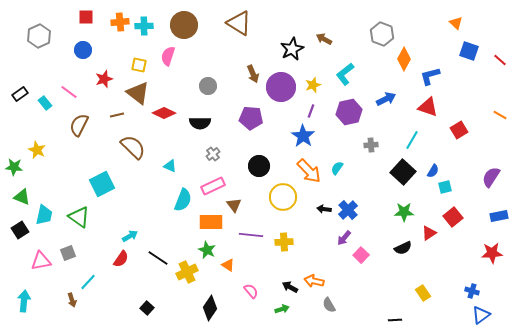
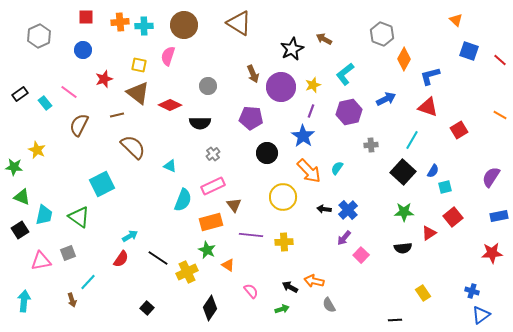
orange triangle at (456, 23): moved 3 px up
red diamond at (164, 113): moved 6 px right, 8 px up
black circle at (259, 166): moved 8 px right, 13 px up
orange rectangle at (211, 222): rotated 15 degrees counterclockwise
black semicircle at (403, 248): rotated 18 degrees clockwise
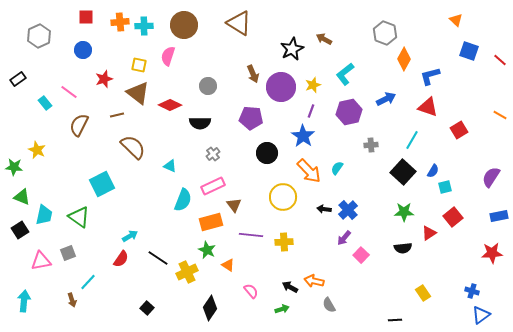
gray hexagon at (382, 34): moved 3 px right, 1 px up
black rectangle at (20, 94): moved 2 px left, 15 px up
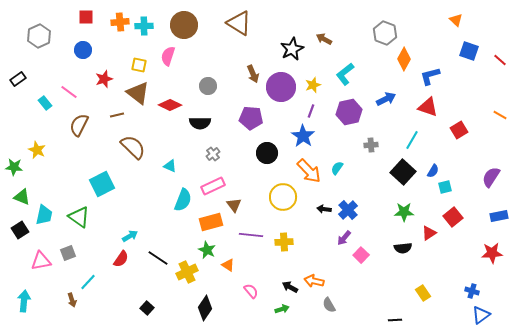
black diamond at (210, 308): moved 5 px left
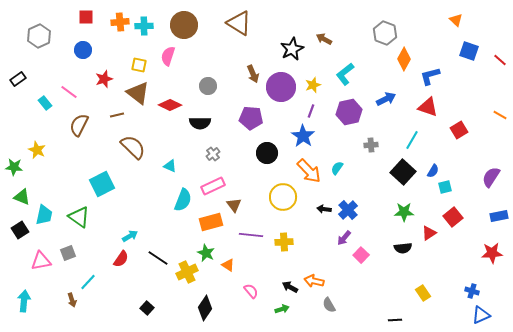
green star at (207, 250): moved 1 px left, 3 px down
blue triangle at (481, 315): rotated 12 degrees clockwise
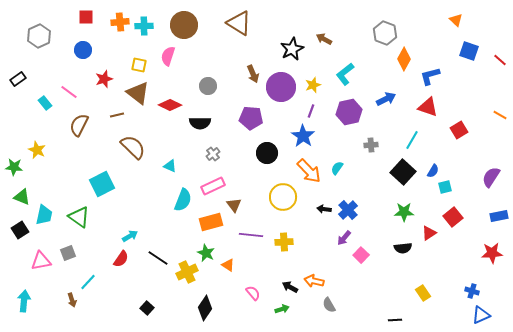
pink semicircle at (251, 291): moved 2 px right, 2 px down
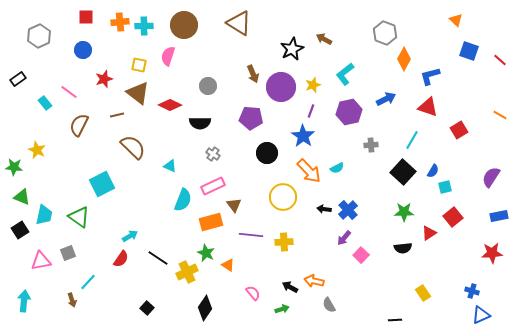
gray cross at (213, 154): rotated 16 degrees counterclockwise
cyan semicircle at (337, 168): rotated 152 degrees counterclockwise
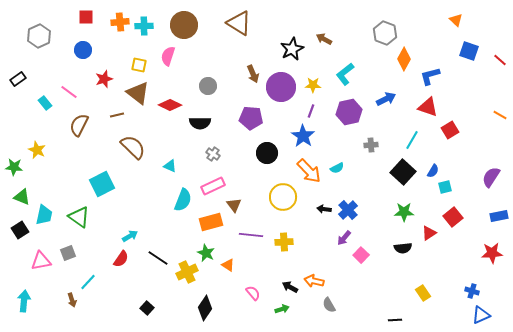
yellow star at (313, 85): rotated 21 degrees clockwise
red square at (459, 130): moved 9 px left
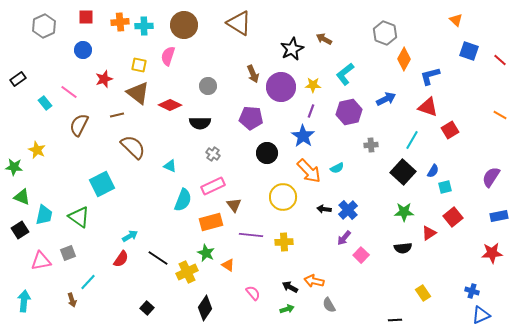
gray hexagon at (39, 36): moved 5 px right, 10 px up
green arrow at (282, 309): moved 5 px right
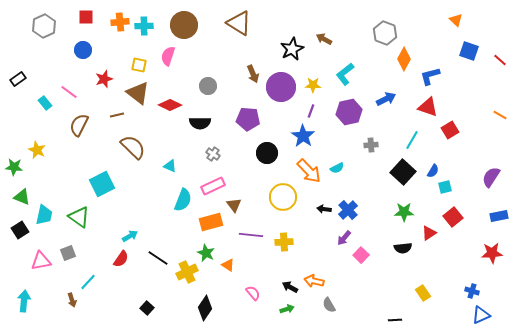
purple pentagon at (251, 118): moved 3 px left, 1 px down
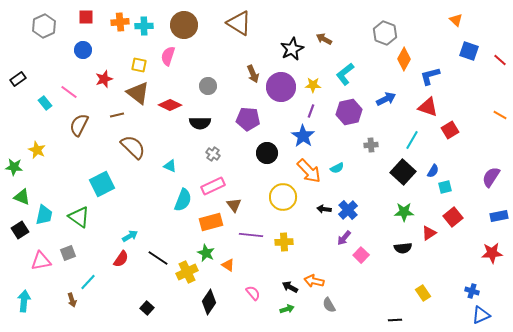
black diamond at (205, 308): moved 4 px right, 6 px up
